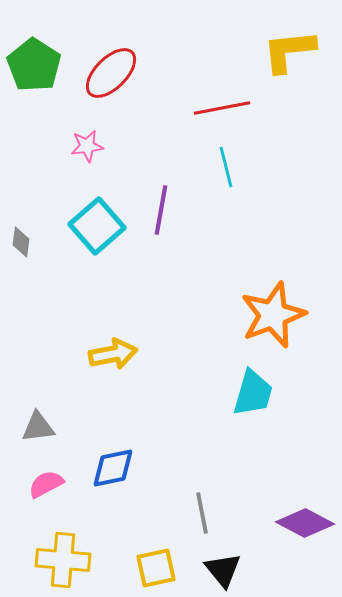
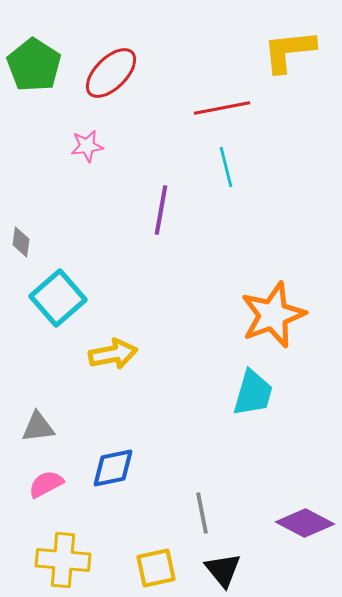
cyan square: moved 39 px left, 72 px down
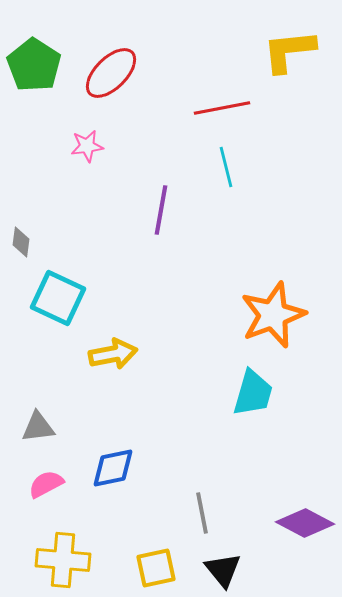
cyan square: rotated 24 degrees counterclockwise
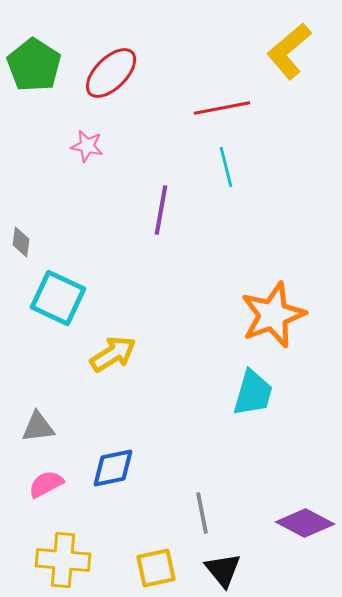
yellow L-shape: rotated 34 degrees counterclockwise
pink star: rotated 20 degrees clockwise
yellow arrow: rotated 21 degrees counterclockwise
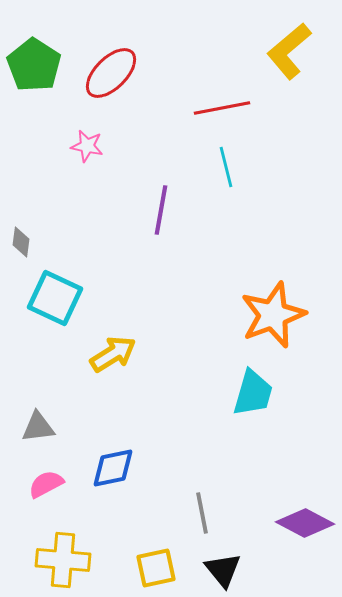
cyan square: moved 3 px left
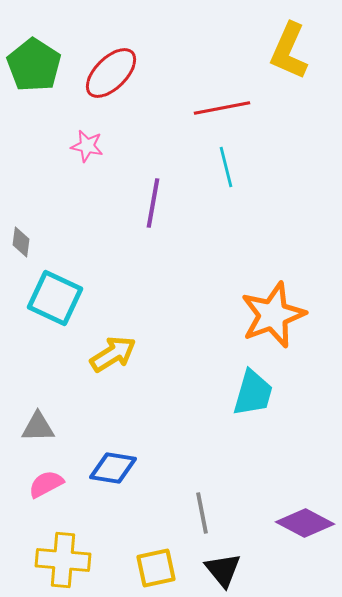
yellow L-shape: rotated 26 degrees counterclockwise
purple line: moved 8 px left, 7 px up
gray triangle: rotated 6 degrees clockwise
blue diamond: rotated 21 degrees clockwise
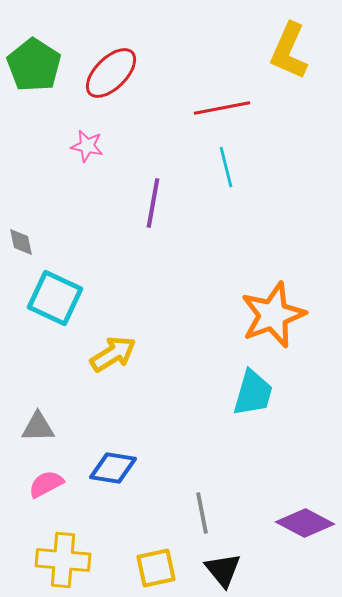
gray diamond: rotated 20 degrees counterclockwise
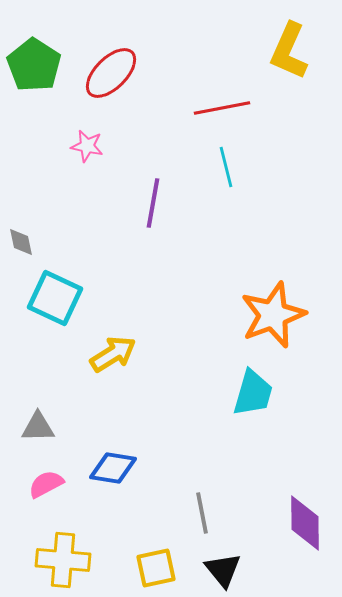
purple diamond: rotated 62 degrees clockwise
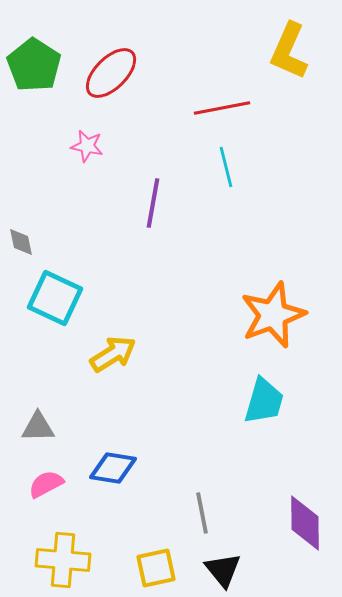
cyan trapezoid: moved 11 px right, 8 px down
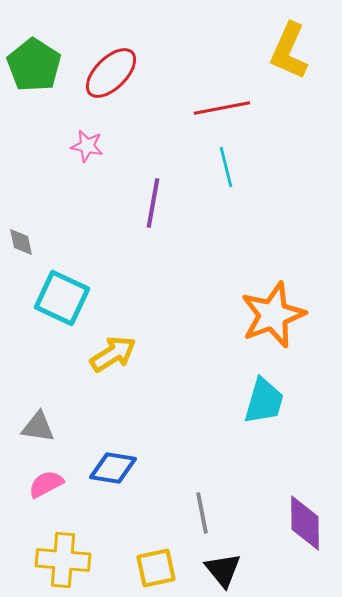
cyan square: moved 7 px right
gray triangle: rotated 9 degrees clockwise
